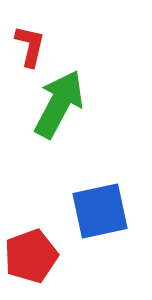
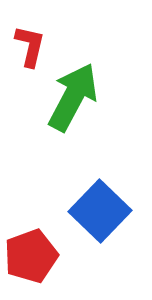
green arrow: moved 14 px right, 7 px up
blue square: rotated 34 degrees counterclockwise
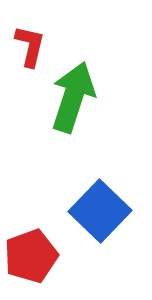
green arrow: rotated 10 degrees counterclockwise
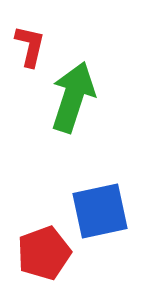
blue square: rotated 34 degrees clockwise
red pentagon: moved 13 px right, 3 px up
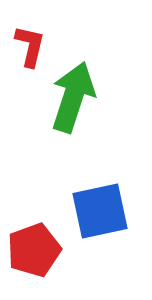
red pentagon: moved 10 px left, 3 px up
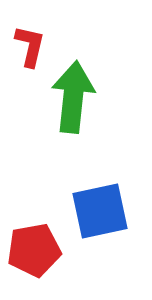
green arrow: rotated 12 degrees counterclockwise
red pentagon: rotated 10 degrees clockwise
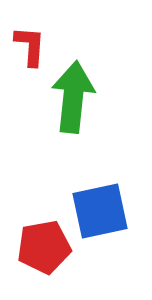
red L-shape: rotated 9 degrees counterclockwise
red pentagon: moved 10 px right, 3 px up
